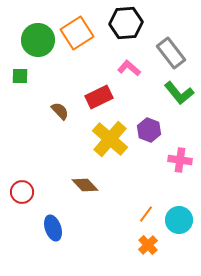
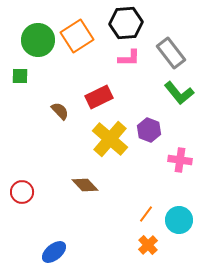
orange square: moved 3 px down
pink L-shape: moved 10 px up; rotated 140 degrees clockwise
blue ellipse: moved 1 px right, 24 px down; rotated 70 degrees clockwise
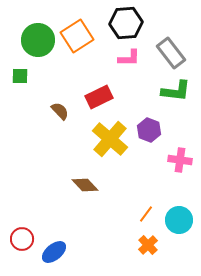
green L-shape: moved 3 px left, 2 px up; rotated 44 degrees counterclockwise
red circle: moved 47 px down
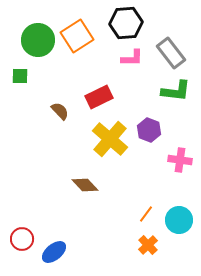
pink L-shape: moved 3 px right
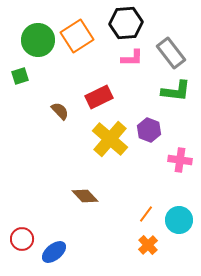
green square: rotated 18 degrees counterclockwise
brown diamond: moved 11 px down
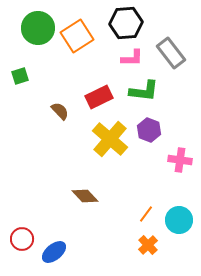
green circle: moved 12 px up
green L-shape: moved 32 px left
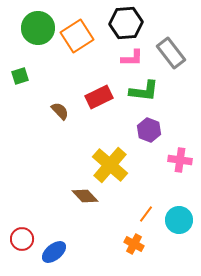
yellow cross: moved 26 px down
orange cross: moved 14 px left, 1 px up; rotated 18 degrees counterclockwise
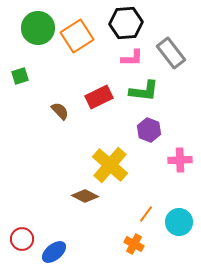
pink cross: rotated 10 degrees counterclockwise
brown diamond: rotated 20 degrees counterclockwise
cyan circle: moved 2 px down
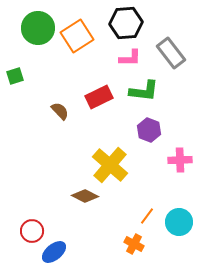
pink L-shape: moved 2 px left
green square: moved 5 px left
orange line: moved 1 px right, 2 px down
red circle: moved 10 px right, 8 px up
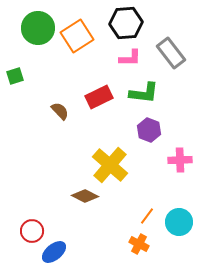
green L-shape: moved 2 px down
orange cross: moved 5 px right
